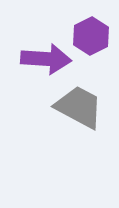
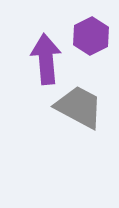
purple arrow: rotated 99 degrees counterclockwise
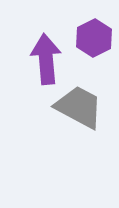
purple hexagon: moved 3 px right, 2 px down
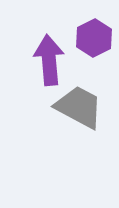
purple arrow: moved 3 px right, 1 px down
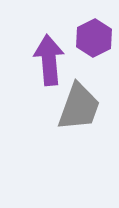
gray trapezoid: rotated 82 degrees clockwise
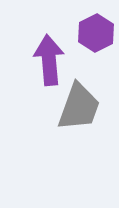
purple hexagon: moved 2 px right, 5 px up
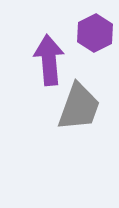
purple hexagon: moved 1 px left
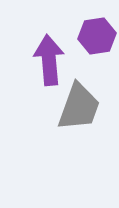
purple hexagon: moved 2 px right, 3 px down; rotated 18 degrees clockwise
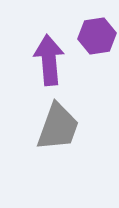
gray trapezoid: moved 21 px left, 20 px down
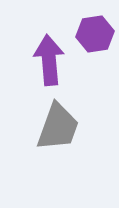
purple hexagon: moved 2 px left, 2 px up
